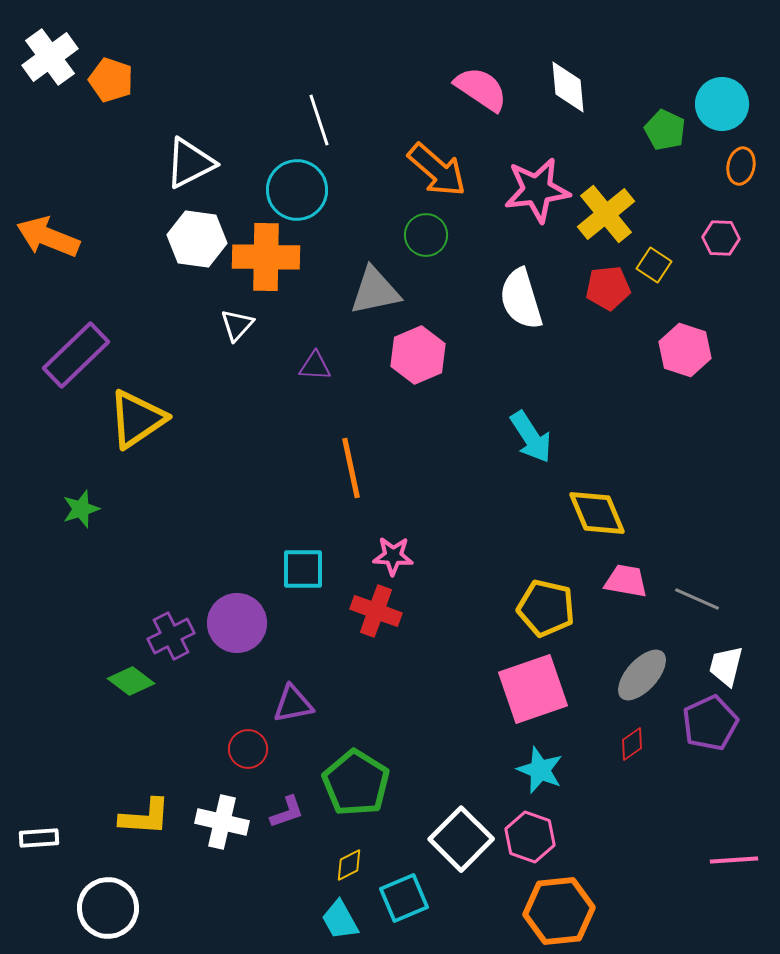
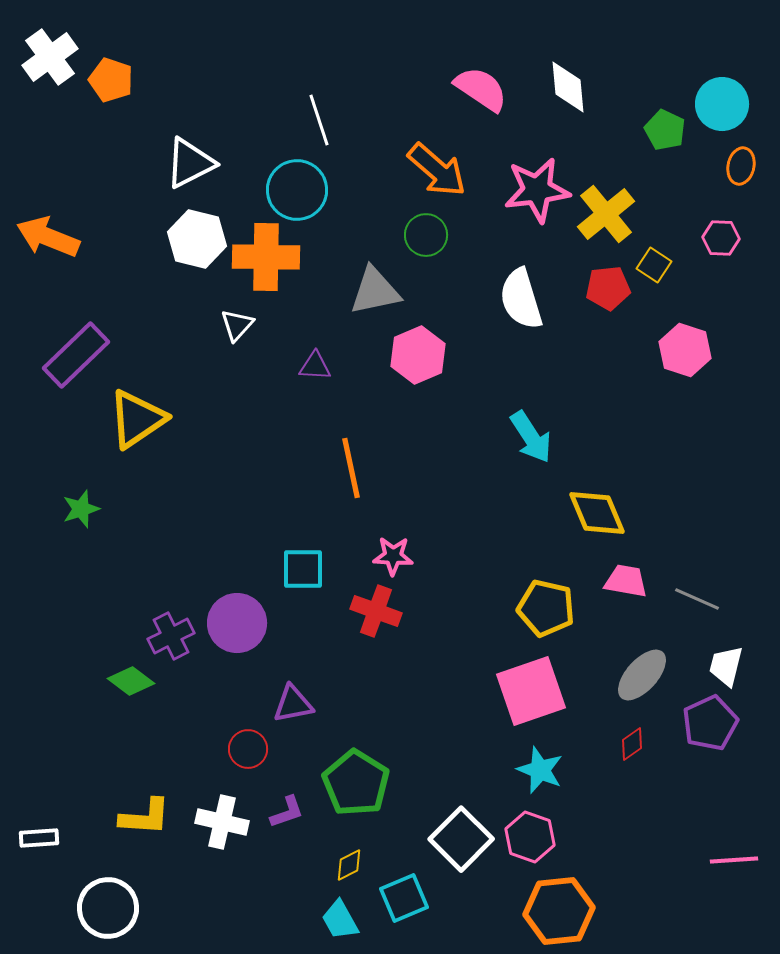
white hexagon at (197, 239): rotated 6 degrees clockwise
pink square at (533, 689): moved 2 px left, 2 px down
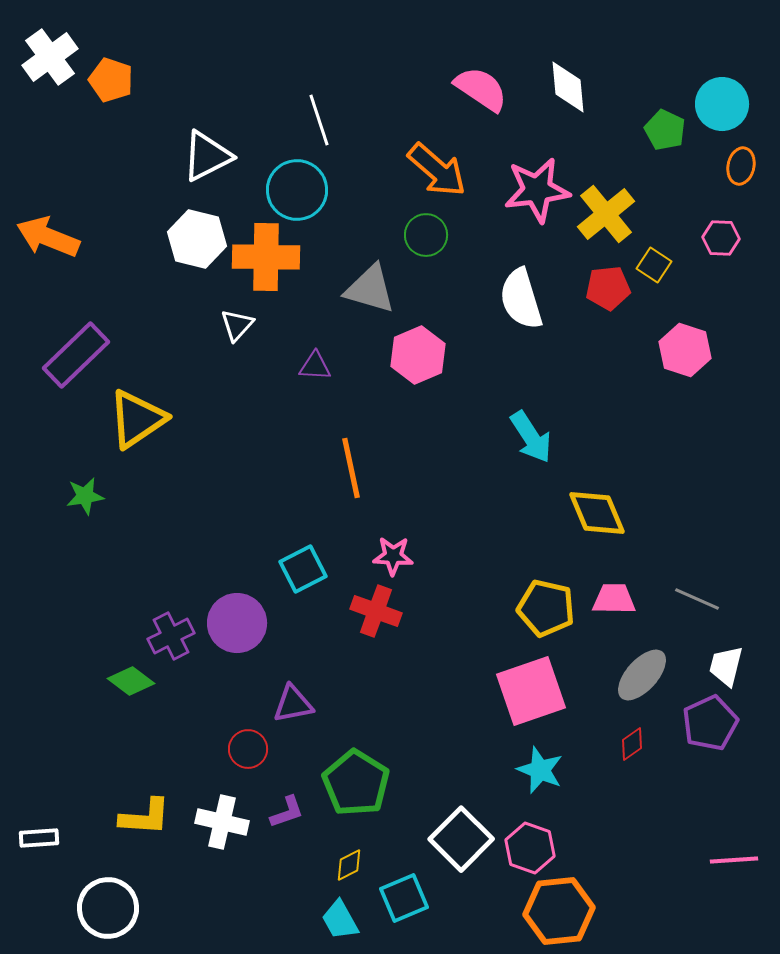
white triangle at (190, 163): moved 17 px right, 7 px up
gray triangle at (375, 291): moved 5 px left, 2 px up; rotated 28 degrees clockwise
green star at (81, 509): moved 4 px right, 13 px up; rotated 9 degrees clockwise
cyan square at (303, 569): rotated 27 degrees counterclockwise
pink trapezoid at (626, 581): moved 12 px left, 18 px down; rotated 9 degrees counterclockwise
pink hexagon at (530, 837): moved 11 px down
